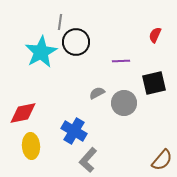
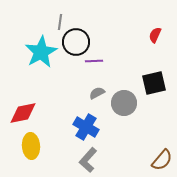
purple line: moved 27 px left
blue cross: moved 12 px right, 4 px up
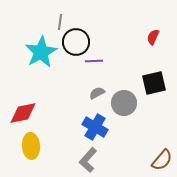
red semicircle: moved 2 px left, 2 px down
blue cross: moved 9 px right
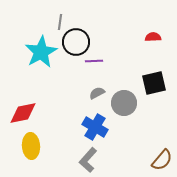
red semicircle: rotated 63 degrees clockwise
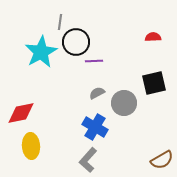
red diamond: moved 2 px left
brown semicircle: rotated 20 degrees clockwise
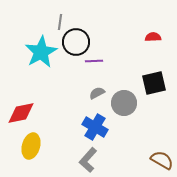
yellow ellipse: rotated 20 degrees clockwise
brown semicircle: rotated 120 degrees counterclockwise
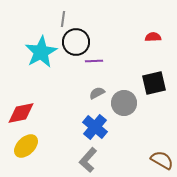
gray line: moved 3 px right, 3 px up
blue cross: rotated 10 degrees clockwise
yellow ellipse: moved 5 px left; rotated 30 degrees clockwise
